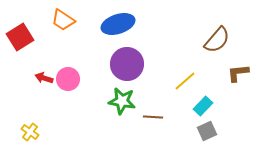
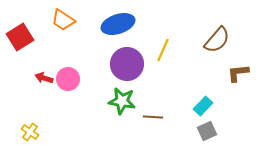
yellow line: moved 22 px left, 31 px up; rotated 25 degrees counterclockwise
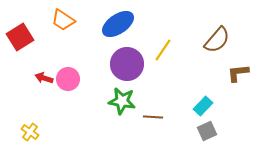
blue ellipse: rotated 16 degrees counterclockwise
yellow line: rotated 10 degrees clockwise
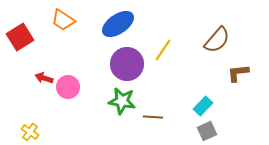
pink circle: moved 8 px down
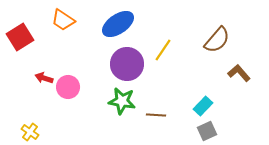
brown L-shape: moved 1 px right; rotated 55 degrees clockwise
brown line: moved 3 px right, 2 px up
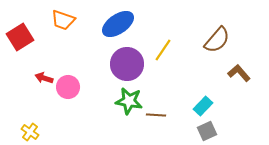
orange trapezoid: rotated 15 degrees counterclockwise
green star: moved 7 px right
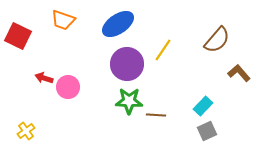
red square: moved 2 px left, 1 px up; rotated 32 degrees counterclockwise
green star: rotated 8 degrees counterclockwise
yellow cross: moved 4 px left, 1 px up; rotated 18 degrees clockwise
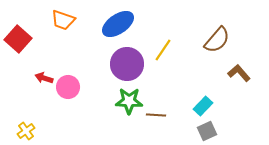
red square: moved 3 px down; rotated 16 degrees clockwise
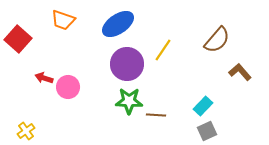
brown L-shape: moved 1 px right, 1 px up
